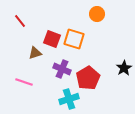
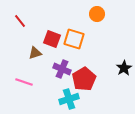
red pentagon: moved 4 px left, 1 px down
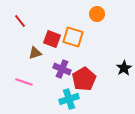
orange square: moved 1 px left, 2 px up
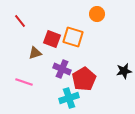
black star: moved 3 px down; rotated 21 degrees clockwise
cyan cross: moved 1 px up
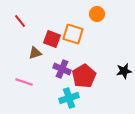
orange square: moved 3 px up
red pentagon: moved 3 px up
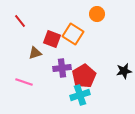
orange square: rotated 15 degrees clockwise
purple cross: moved 1 px up; rotated 30 degrees counterclockwise
cyan cross: moved 11 px right, 3 px up
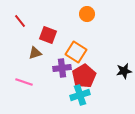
orange circle: moved 10 px left
orange square: moved 3 px right, 18 px down
red square: moved 4 px left, 4 px up
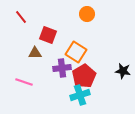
red line: moved 1 px right, 4 px up
brown triangle: rotated 16 degrees clockwise
black star: moved 1 px left; rotated 21 degrees clockwise
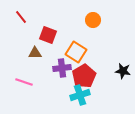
orange circle: moved 6 px right, 6 px down
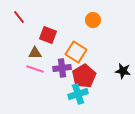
red line: moved 2 px left
pink line: moved 11 px right, 13 px up
cyan cross: moved 2 px left, 1 px up
